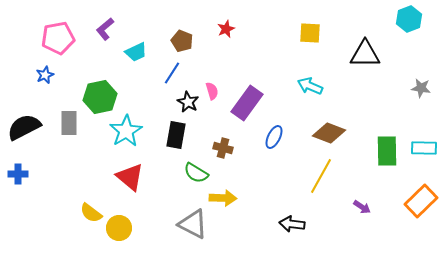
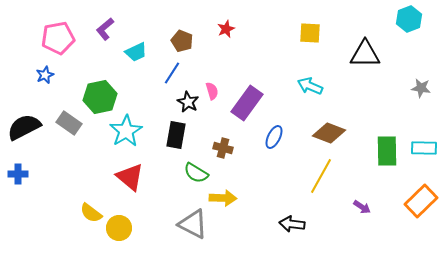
gray rectangle: rotated 55 degrees counterclockwise
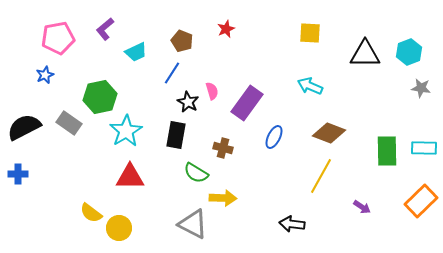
cyan hexagon: moved 33 px down
red triangle: rotated 40 degrees counterclockwise
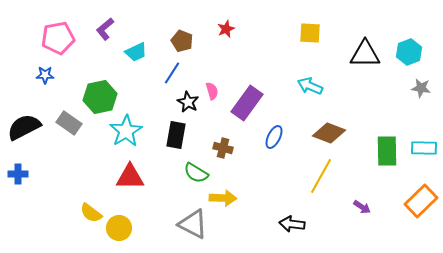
blue star: rotated 24 degrees clockwise
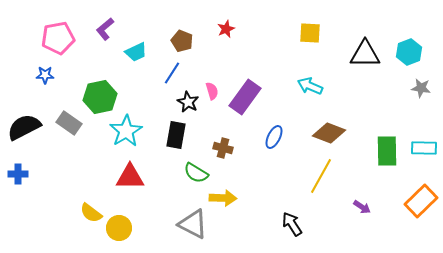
purple rectangle: moved 2 px left, 6 px up
black arrow: rotated 50 degrees clockwise
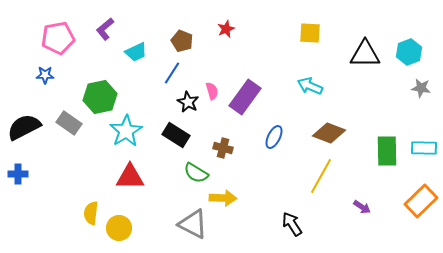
black rectangle: rotated 68 degrees counterclockwise
yellow semicircle: rotated 60 degrees clockwise
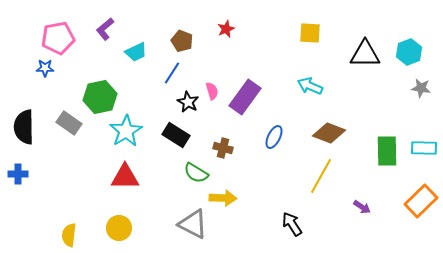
blue star: moved 7 px up
black semicircle: rotated 64 degrees counterclockwise
red triangle: moved 5 px left
yellow semicircle: moved 22 px left, 22 px down
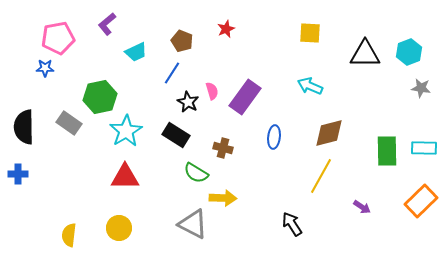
purple L-shape: moved 2 px right, 5 px up
brown diamond: rotated 36 degrees counterclockwise
blue ellipse: rotated 20 degrees counterclockwise
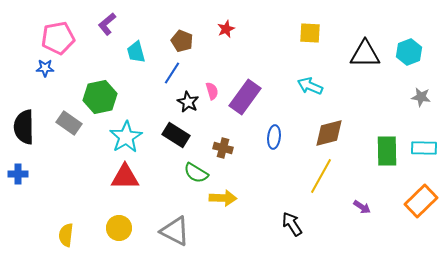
cyan trapezoid: rotated 100 degrees clockwise
gray star: moved 9 px down
cyan star: moved 6 px down
gray triangle: moved 18 px left, 7 px down
yellow semicircle: moved 3 px left
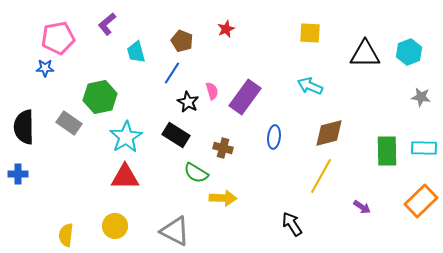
yellow circle: moved 4 px left, 2 px up
